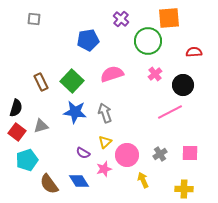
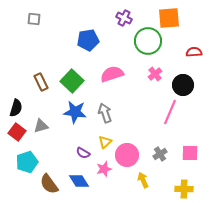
purple cross: moved 3 px right, 1 px up; rotated 14 degrees counterclockwise
pink line: rotated 40 degrees counterclockwise
cyan pentagon: moved 2 px down
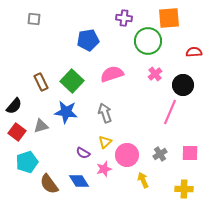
purple cross: rotated 21 degrees counterclockwise
black semicircle: moved 2 px left, 2 px up; rotated 24 degrees clockwise
blue star: moved 9 px left
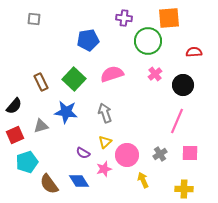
green square: moved 2 px right, 2 px up
pink line: moved 7 px right, 9 px down
red square: moved 2 px left, 3 px down; rotated 30 degrees clockwise
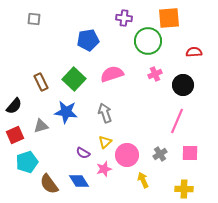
pink cross: rotated 16 degrees clockwise
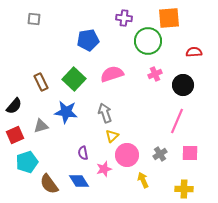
yellow triangle: moved 7 px right, 6 px up
purple semicircle: rotated 48 degrees clockwise
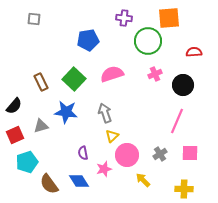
yellow arrow: rotated 21 degrees counterclockwise
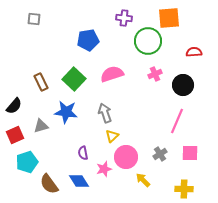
pink circle: moved 1 px left, 2 px down
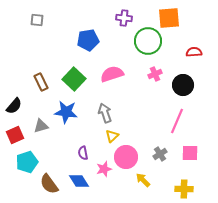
gray square: moved 3 px right, 1 px down
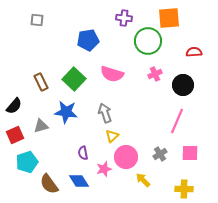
pink semicircle: rotated 145 degrees counterclockwise
